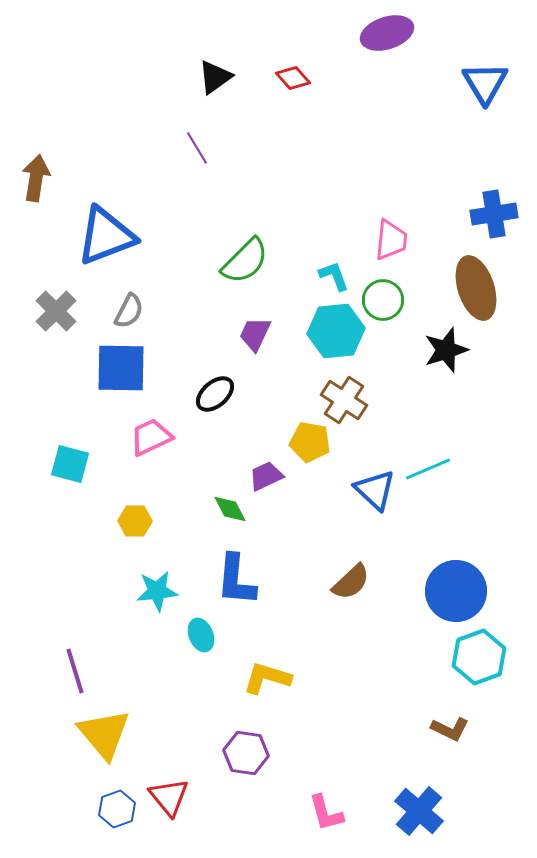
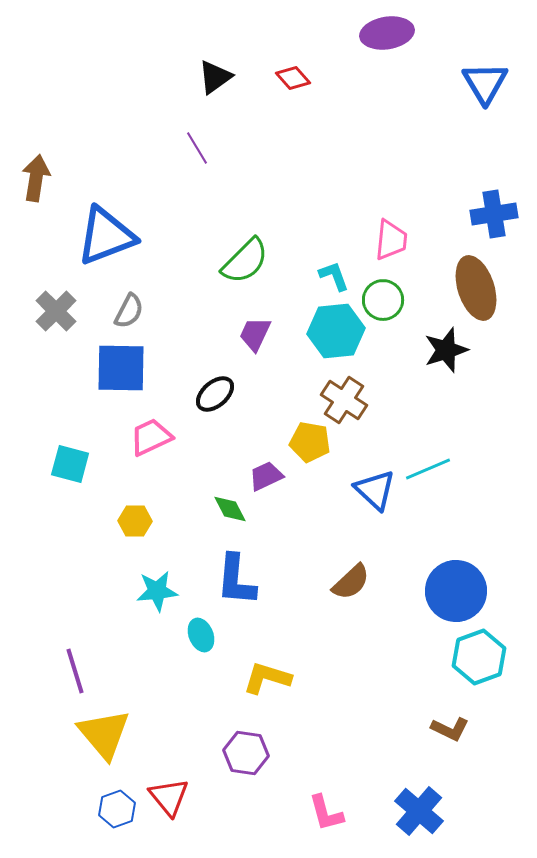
purple ellipse at (387, 33): rotated 9 degrees clockwise
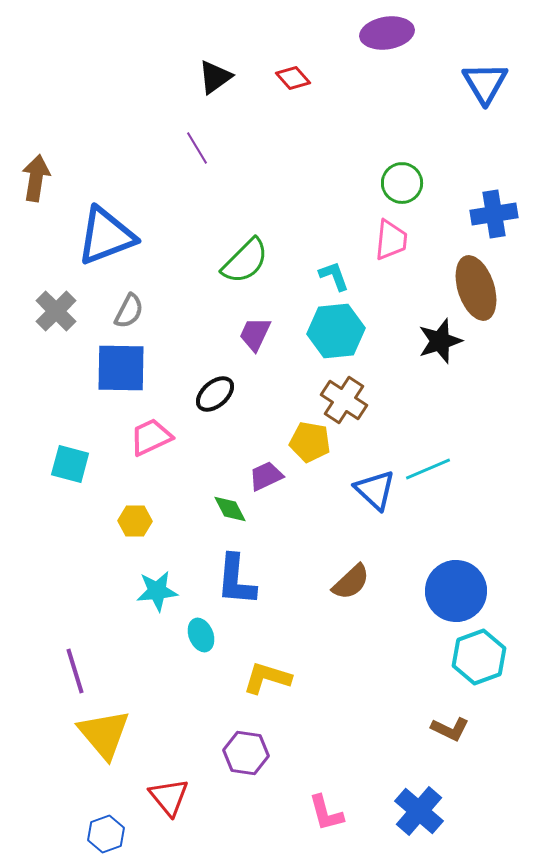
green circle at (383, 300): moved 19 px right, 117 px up
black star at (446, 350): moved 6 px left, 9 px up
blue hexagon at (117, 809): moved 11 px left, 25 px down
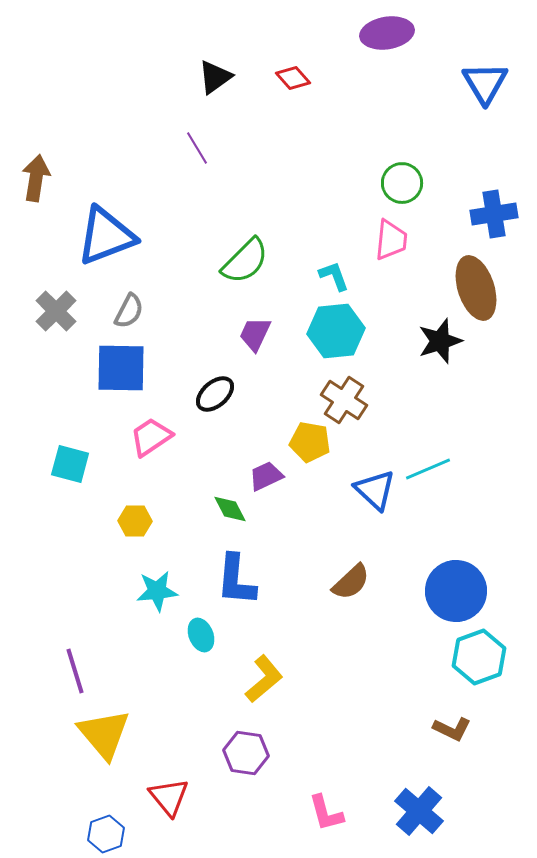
pink trapezoid at (151, 437): rotated 9 degrees counterclockwise
yellow L-shape at (267, 678): moved 3 px left, 1 px down; rotated 123 degrees clockwise
brown L-shape at (450, 729): moved 2 px right
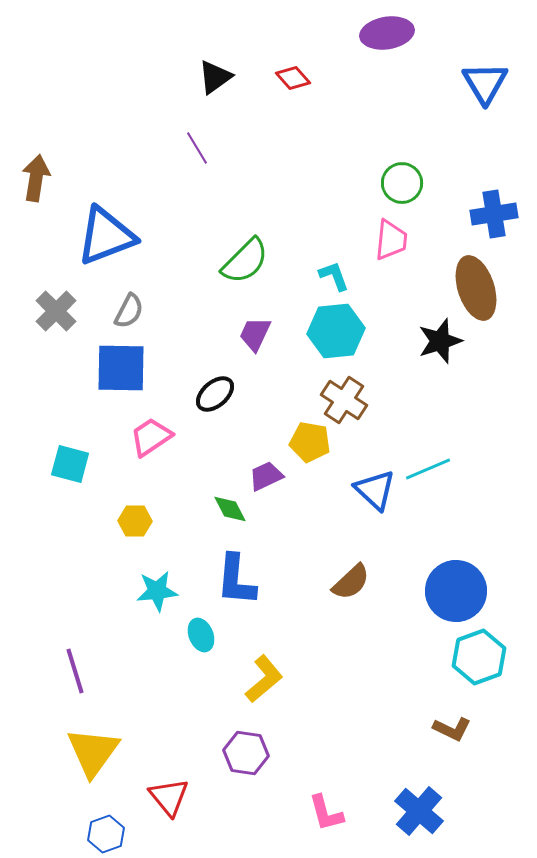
yellow triangle at (104, 734): moved 11 px left, 18 px down; rotated 16 degrees clockwise
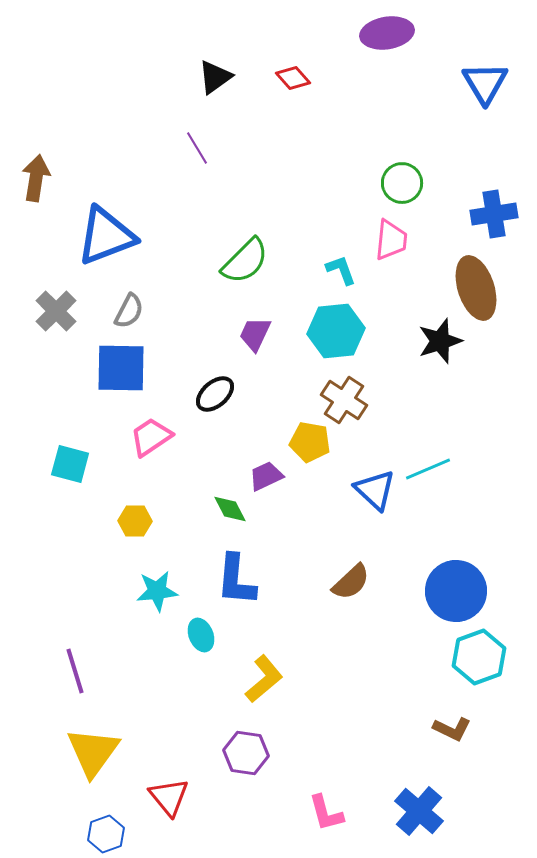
cyan L-shape at (334, 276): moved 7 px right, 6 px up
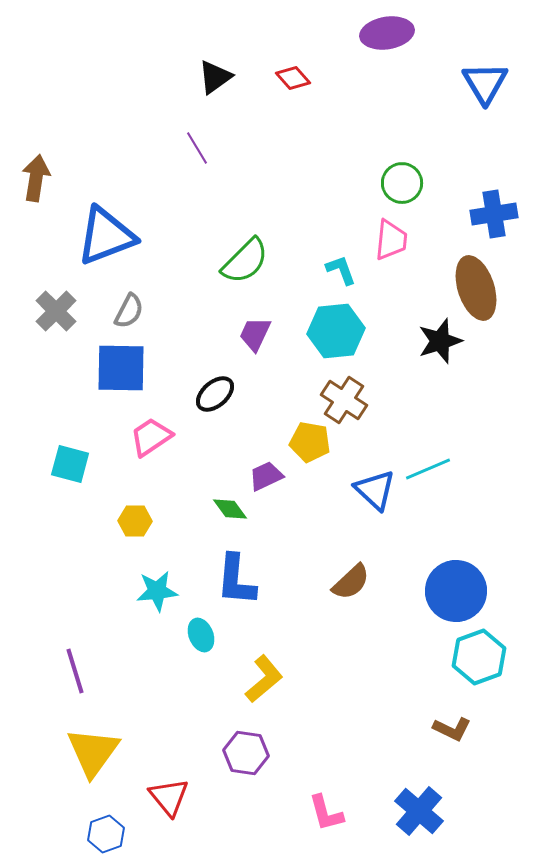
green diamond at (230, 509): rotated 9 degrees counterclockwise
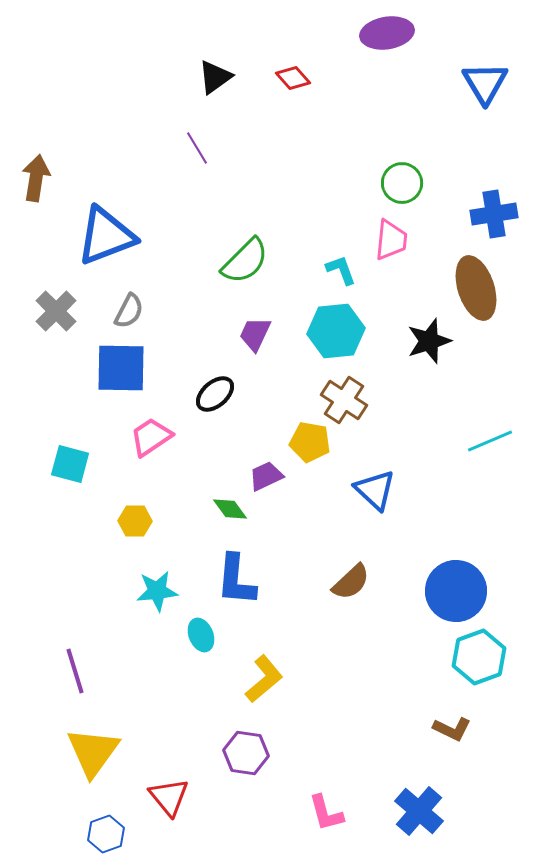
black star at (440, 341): moved 11 px left
cyan line at (428, 469): moved 62 px right, 28 px up
